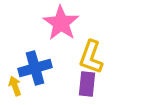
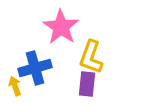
pink star: moved 4 px down
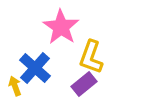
blue cross: rotated 32 degrees counterclockwise
purple rectangle: moved 3 px left; rotated 45 degrees clockwise
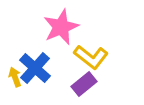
pink star: rotated 15 degrees clockwise
yellow L-shape: rotated 72 degrees counterclockwise
yellow arrow: moved 9 px up
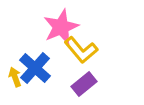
yellow L-shape: moved 10 px left, 7 px up; rotated 12 degrees clockwise
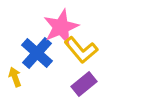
blue cross: moved 2 px right, 15 px up
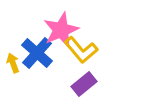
pink star: moved 3 px down
yellow arrow: moved 2 px left, 14 px up
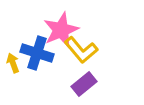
blue cross: rotated 24 degrees counterclockwise
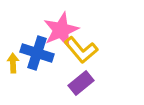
yellow arrow: rotated 18 degrees clockwise
purple rectangle: moved 3 px left, 1 px up
